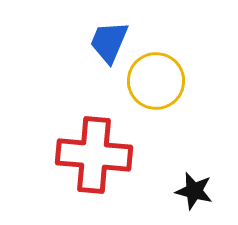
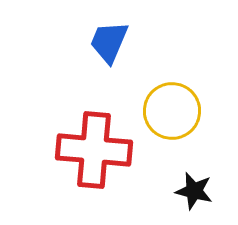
yellow circle: moved 16 px right, 30 px down
red cross: moved 5 px up
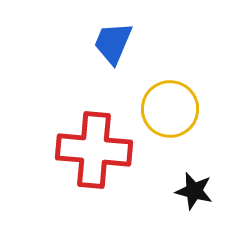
blue trapezoid: moved 4 px right, 1 px down
yellow circle: moved 2 px left, 2 px up
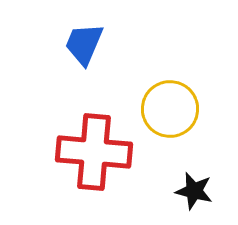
blue trapezoid: moved 29 px left, 1 px down
red cross: moved 2 px down
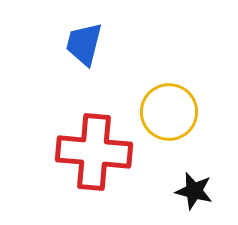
blue trapezoid: rotated 9 degrees counterclockwise
yellow circle: moved 1 px left, 3 px down
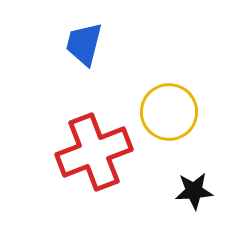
red cross: rotated 26 degrees counterclockwise
black star: rotated 18 degrees counterclockwise
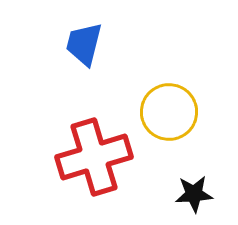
red cross: moved 5 px down; rotated 4 degrees clockwise
black star: moved 3 px down
